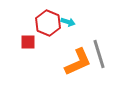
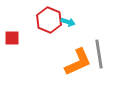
red hexagon: moved 1 px right, 3 px up
red square: moved 16 px left, 4 px up
gray line: rotated 8 degrees clockwise
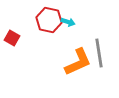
red hexagon: rotated 10 degrees counterclockwise
red square: rotated 28 degrees clockwise
gray line: moved 1 px up
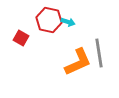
red square: moved 9 px right
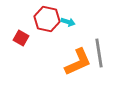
red hexagon: moved 2 px left, 1 px up
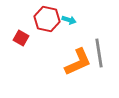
cyan arrow: moved 1 px right, 2 px up
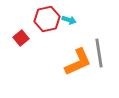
red hexagon: rotated 25 degrees counterclockwise
red square: rotated 21 degrees clockwise
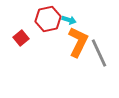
red hexagon: moved 1 px right
gray line: rotated 16 degrees counterclockwise
orange L-shape: moved 20 px up; rotated 40 degrees counterclockwise
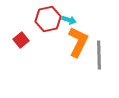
red square: moved 2 px down
gray line: moved 2 px down; rotated 24 degrees clockwise
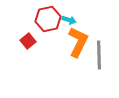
red square: moved 7 px right, 1 px down
